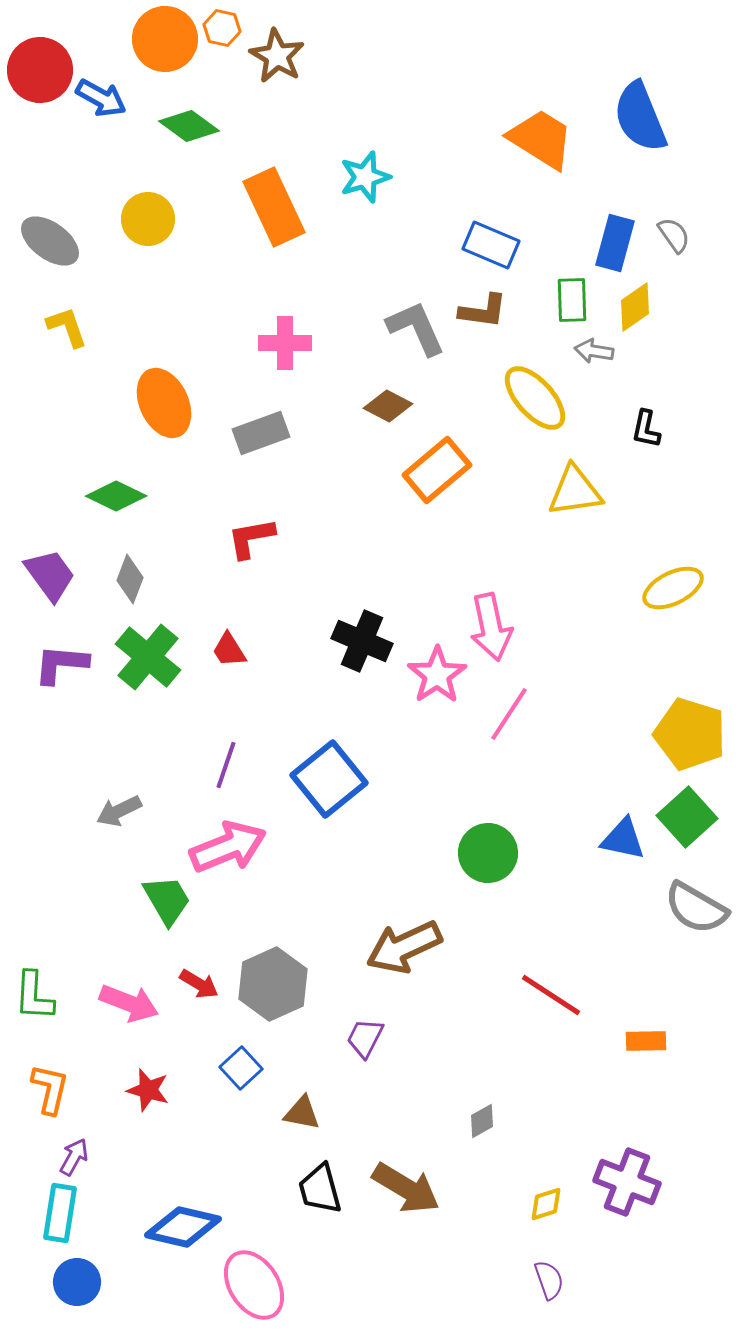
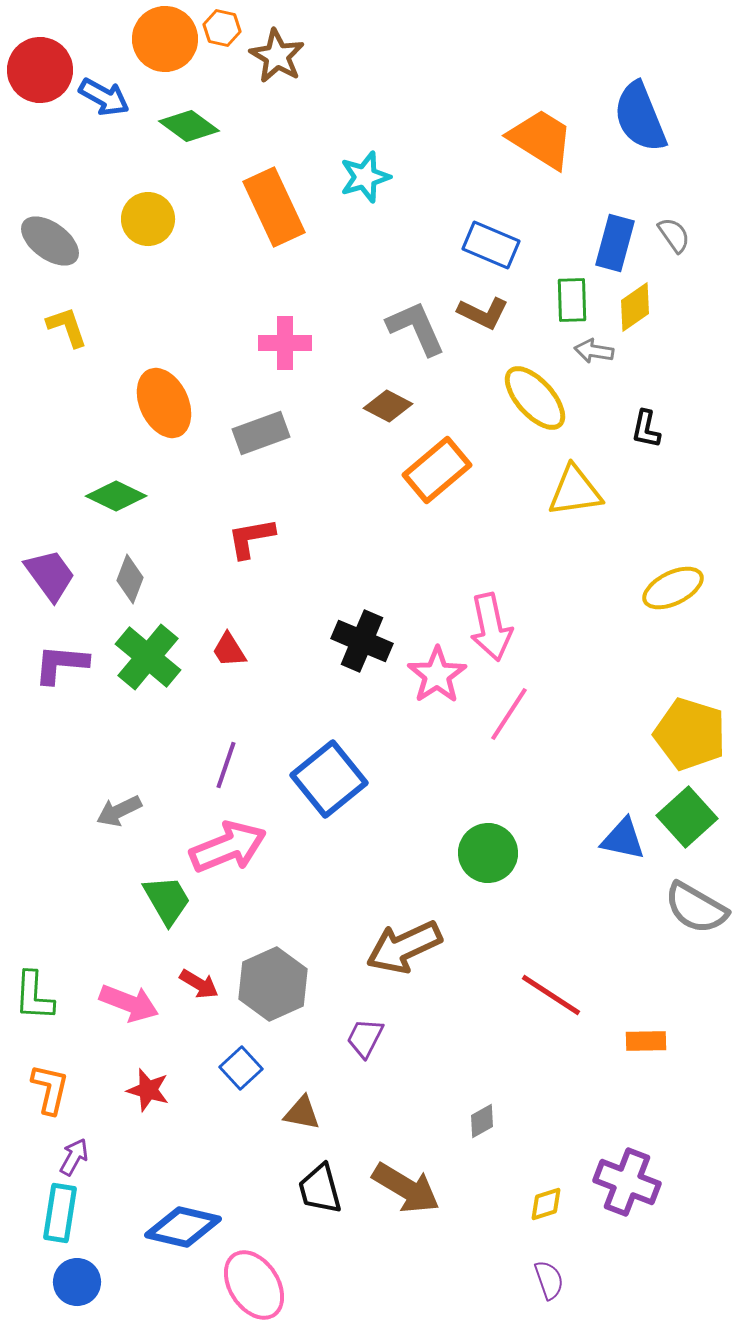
blue arrow at (101, 98): moved 3 px right, 1 px up
brown L-shape at (483, 311): moved 2 px down; rotated 18 degrees clockwise
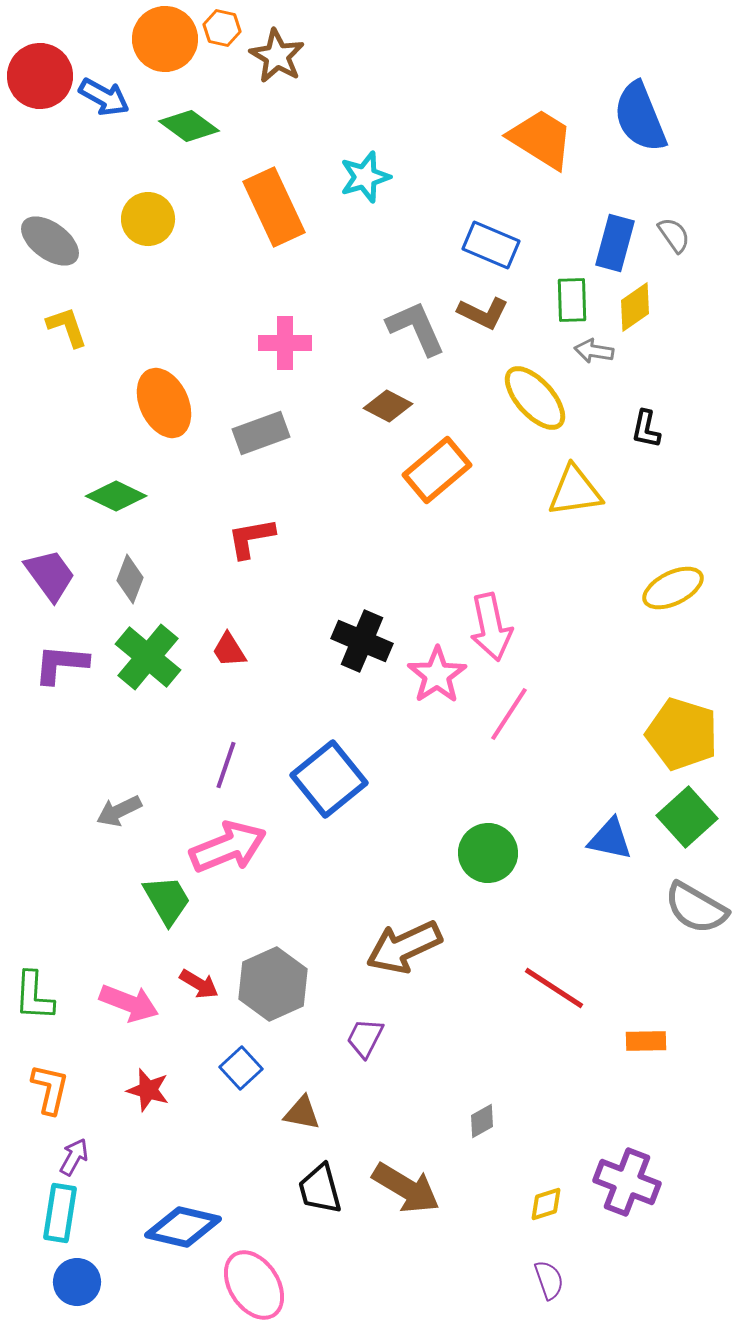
red circle at (40, 70): moved 6 px down
yellow pentagon at (690, 734): moved 8 px left
blue triangle at (623, 839): moved 13 px left
red line at (551, 995): moved 3 px right, 7 px up
